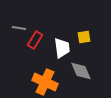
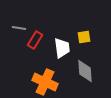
gray diamond: moved 4 px right; rotated 20 degrees clockwise
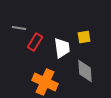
red rectangle: moved 2 px down
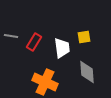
gray line: moved 8 px left, 8 px down
red rectangle: moved 1 px left
gray diamond: moved 2 px right, 1 px down
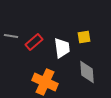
red rectangle: rotated 18 degrees clockwise
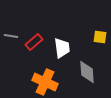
yellow square: moved 16 px right; rotated 16 degrees clockwise
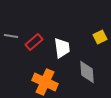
yellow square: rotated 32 degrees counterclockwise
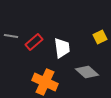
gray diamond: rotated 45 degrees counterclockwise
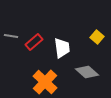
yellow square: moved 3 px left; rotated 24 degrees counterclockwise
orange cross: rotated 20 degrees clockwise
